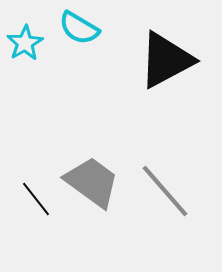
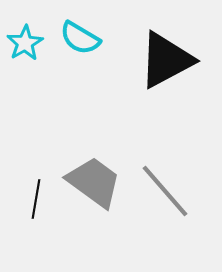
cyan semicircle: moved 1 px right, 10 px down
gray trapezoid: moved 2 px right
black line: rotated 48 degrees clockwise
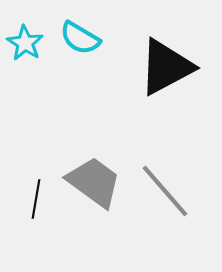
cyan star: rotated 9 degrees counterclockwise
black triangle: moved 7 px down
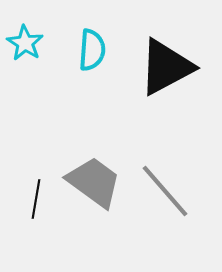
cyan semicircle: moved 12 px right, 12 px down; rotated 117 degrees counterclockwise
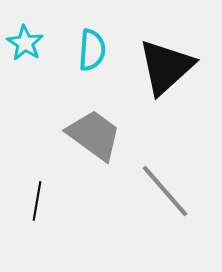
black triangle: rotated 14 degrees counterclockwise
gray trapezoid: moved 47 px up
black line: moved 1 px right, 2 px down
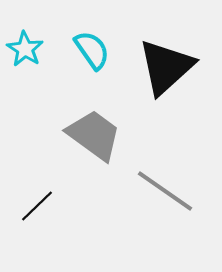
cyan star: moved 6 px down
cyan semicircle: rotated 39 degrees counterclockwise
gray line: rotated 14 degrees counterclockwise
black line: moved 5 px down; rotated 36 degrees clockwise
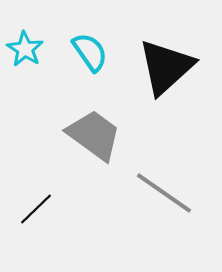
cyan semicircle: moved 2 px left, 2 px down
gray line: moved 1 px left, 2 px down
black line: moved 1 px left, 3 px down
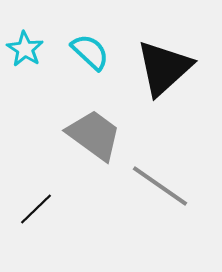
cyan semicircle: rotated 12 degrees counterclockwise
black triangle: moved 2 px left, 1 px down
gray line: moved 4 px left, 7 px up
